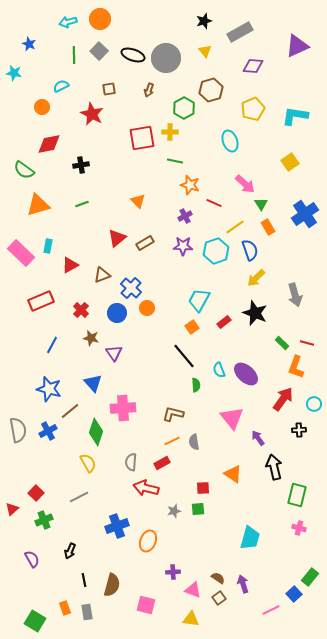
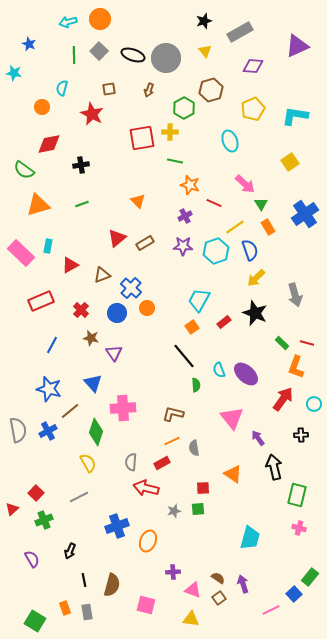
cyan semicircle at (61, 86): moved 1 px right, 2 px down; rotated 49 degrees counterclockwise
black cross at (299, 430): moved 2 px right, 5 px down
gray semicircle at (194, 442): moved 6 px down
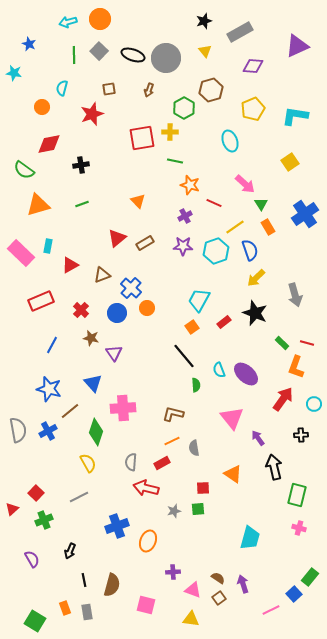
red star at (92, 114): rotated 25 degrees clockwise
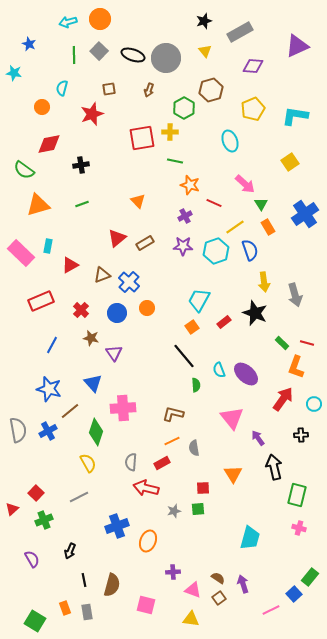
yellow arrow at (256, 278): moved 8 px right, 4 px down; rotated 54 degrees counterclockwise
blue cross at (131, 288): moved 2 px left, 6 px up
orange triangle at (233, 474): rotated 24 degrees clockwise
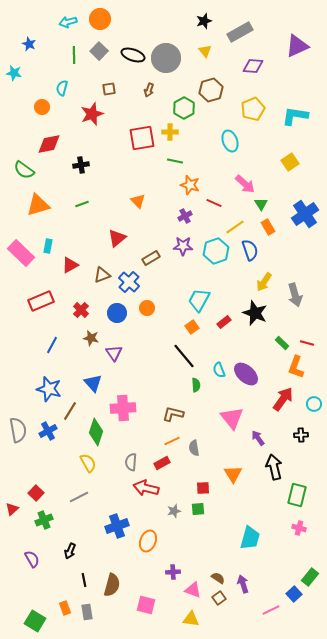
brown rectangle at (145, 243): moved 6 px right, 15 px down
yellow arrow at (264, 282): rotated 42 degrees clockwise
brown line at (70, 411): rotated 18 degrees counterclockwise
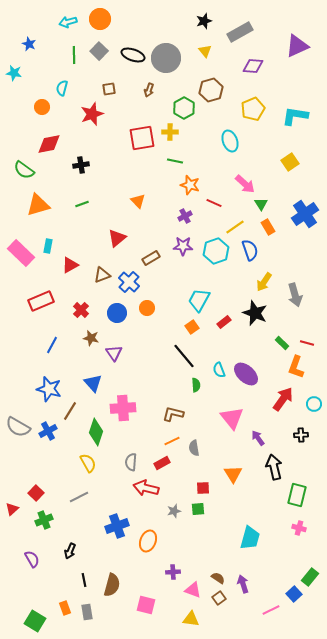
gray semicircle at (18, 430): moved 3 px up; rotated 130 degrees clockwise
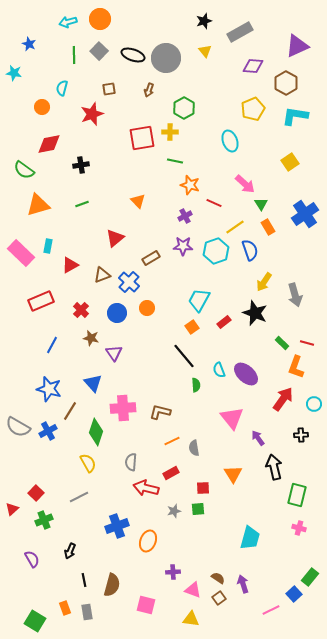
brown hexagon at (211, 90): moved 75 px right, 7 px up; rotated 15 degrees counterclockwise
red triangle at (117, 238): moved 2 px left
brown L-shape at (173, 414): moved 13 px left, 2 px up
red rectangle at (162, 463): moved 9 px right, 10 px down
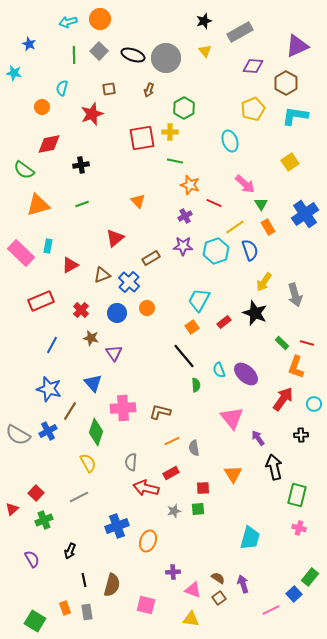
gray semicircle at (18, 427): moved 8 px down
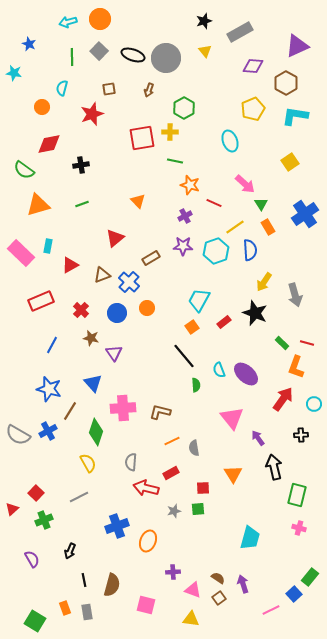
green line at (74, 55): moved 2 px left, 2 px down
blue semicircle at (250, 250): rotated 15 degrees clockwise
